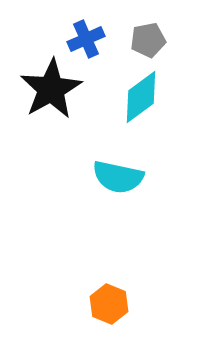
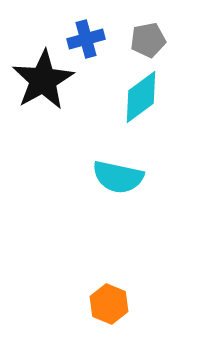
blue cross: rotated 9 degrees clockwise
black star: moved 8 px left, 9 px up
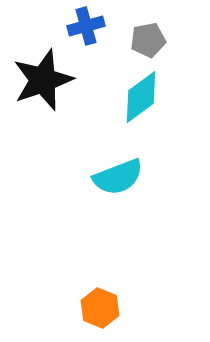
blue cross: moved 13 px up
black star: rotated 10 degrees clockwise
cyan semicircle: rotated 33 degrees counterclockwise
orange hexagon: moved 9 px left, 4 px down
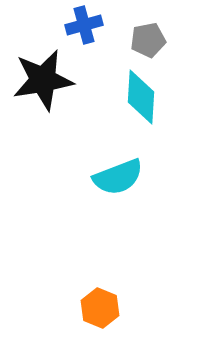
blue cross: moved 2 px left, 1 px up
black star: rotated 10 degrees clockwise
cyan diamond: rotated 50 degrees counterclockwise
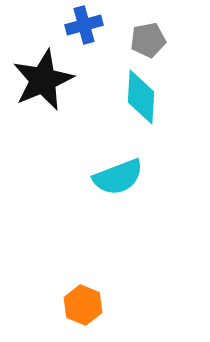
black star: rotated 14 degrees counterclockwise
orange hexagon: moved 17 px left, 3 px up
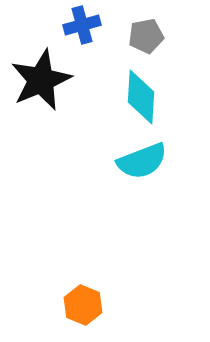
blue cross: moved 2 px left
gray pentagon: moved 2 px left, 4 px up
black star: moved 2 px left
cyan semicircle: moved 24 px right, 16 px up
